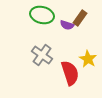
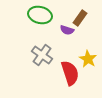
green ellipse: moved 2 px left
purple semicircle: moved 5 px down
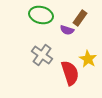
green ellipse: moved 1 px right
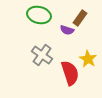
green ellipse: moved 2 px left
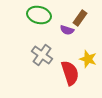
yellow star: rotated 12 degrees counterclockwise
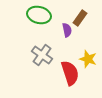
purple semicircle: rotated 120 degrees counterclockwise
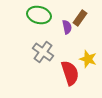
purple semicircle: moved 3 px up
gray cross: moved 1 px right, 3 px up
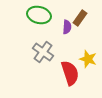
purple semicircle: rotated 16 degrees clockwise
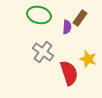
red semicircle: moved 1 px left
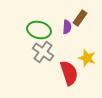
green ellipse: moved 15 px down
yellow star: moved 1 px left, 1 px up
